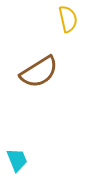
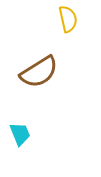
cyan trapezoid: moved 3 px right, 26 px up
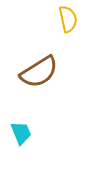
cyan trapezoid: moved 1 px right, 1 px up
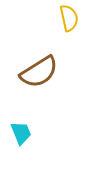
yellow semicircle: moved 1 px right, 1 px up
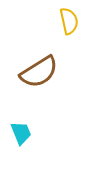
yellow semicircle: moved 3 px down
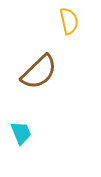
brown semicircle: rotated 12 degrees counterclockwise
